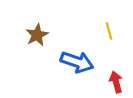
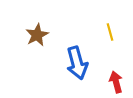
yellow line: moved 1 px right, 1 px down
blue arrow: moved 1 px down; rotated 56 degrees clockwise
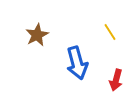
yellow line: rotated 18 degrees counterclockwise
red arrow: moved 2 px up; rotated 150 degrees counterclockwise
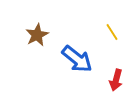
yellow line: moved 2 px right
blue arrow: moved 4 px up; rotated 36 degrees counterclockwise
